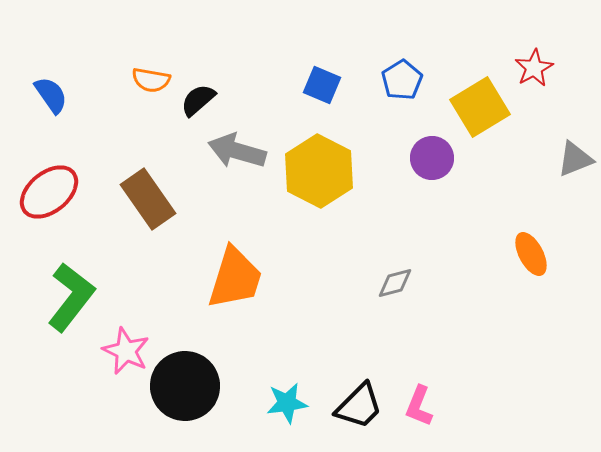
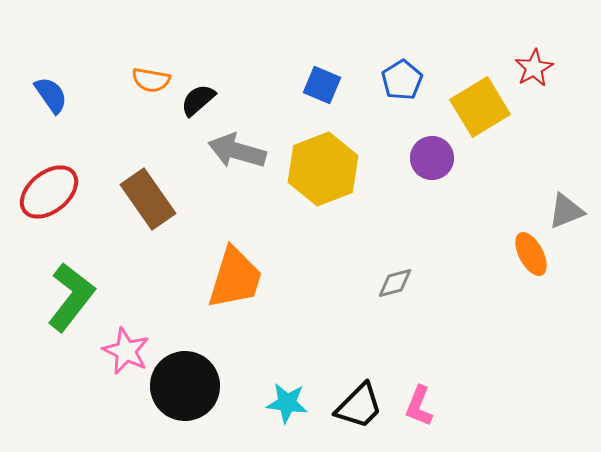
gray triangle: moved 9 px left, 52 px down
yellow hexagon: moved 4 px right, 2 px up; rotated 12 degrees clockwise
cyan star: rotated 15 degrees clockwise
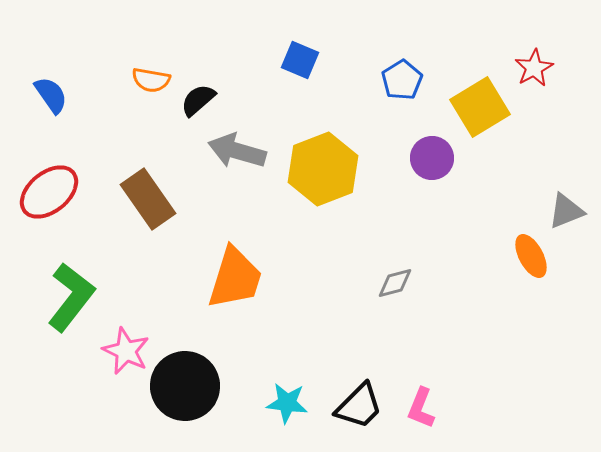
blue square: moved 22 px left, 25 px up
orange ellipse: moved 2 px down
pink L-shape: moved 2 px right, 2 px down
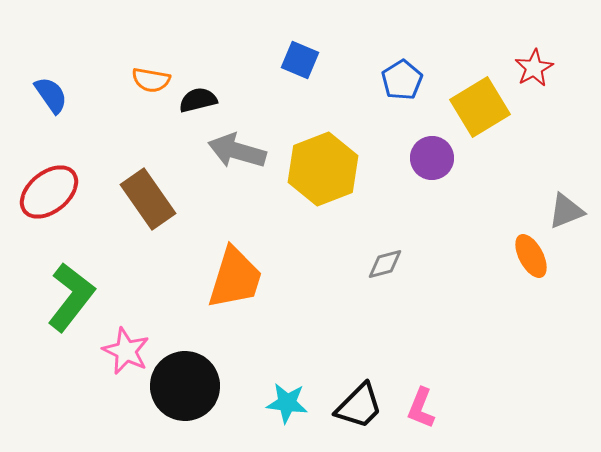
black semicircle: rotated 27 degrees clockwise
gray diamond: moved 10 px left, 19 px up
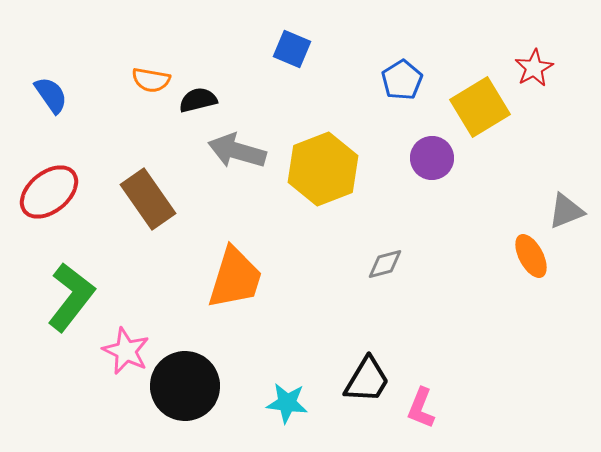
blue square: moved 8 px left, 11 px up
black trapezoid: moved 8 px right, 26 px up; rotated 14 degrees counterclockwise
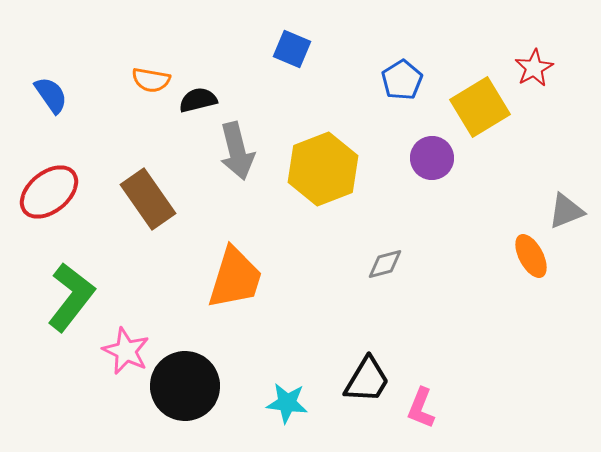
gray arrow: rotated 120 degrees counterclockwise
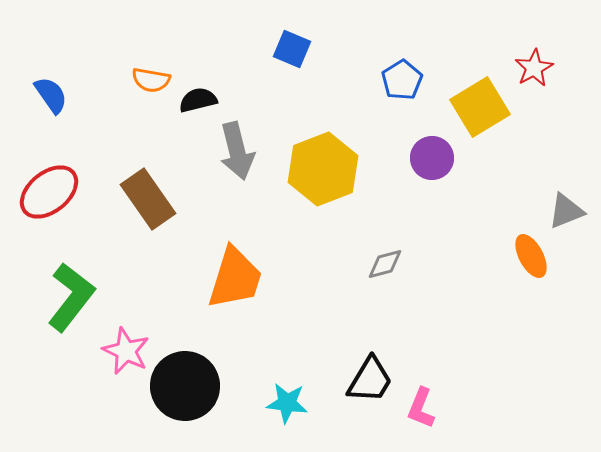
black trapezoid: moved 3 px right
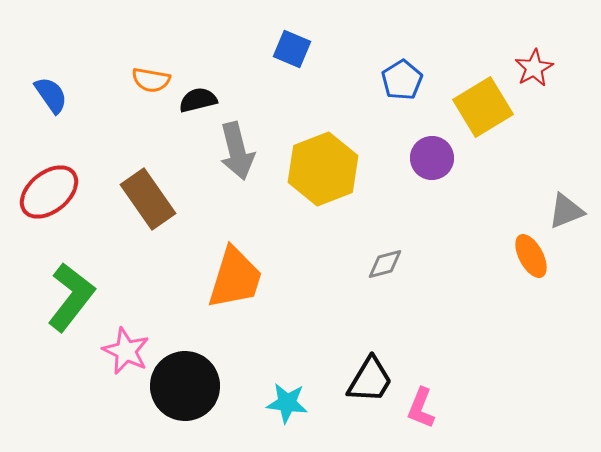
yellow square: moved 3 px right
